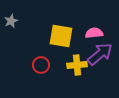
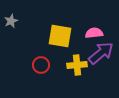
yellow square: moved 1 px left
purple arrow: moved 1 px right, 1 px up
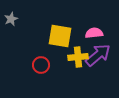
gray star: moved 2 px up
purple arrow: moved 3 px left, 2 px down
yellow cross: moved 1 px right, 8 px up
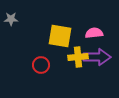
gray star: rotated 24 degrees clockwise
purple arrow: moved 1 px left, 2 px down; rotated 40 degrees clockwise
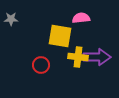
pink semicircle: moved 13 px left, 15 px up
yellow cross: rotated 12 degrees clockwise
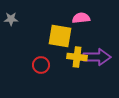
yellow cross: moved 1 px left
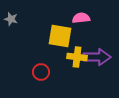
gray star: rotated 16 degrees clockwise
red circle: moved 7 px down
